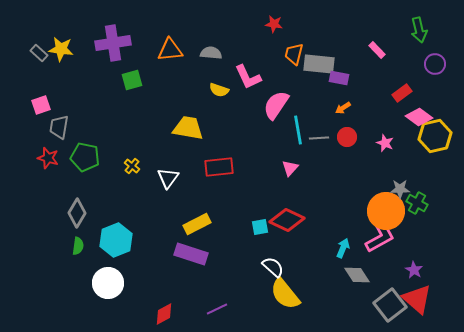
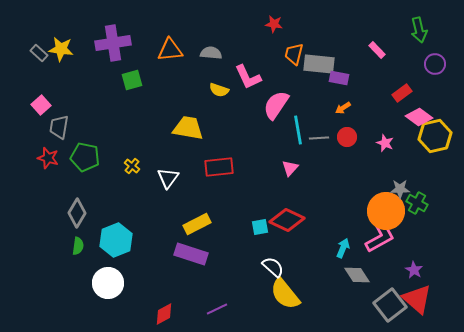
pink square at (41, 105): rotated 24 degrees counterclockwise
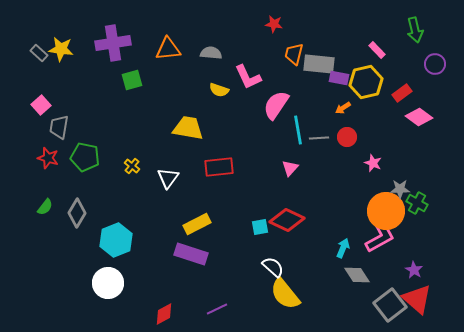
green arrow at (419, 30): moved 4 px left
orange triangle at (170, 50): moved 2 px left, 1 px up
yellow hexagon at (435, 136): moved 69 px left, 54 px up
pink star at (385, 143): moved 12 px left, 20 px down
green semicircle at (78, 246): moved 33 px left, 39 px up; rotated 30 degrees clockwise
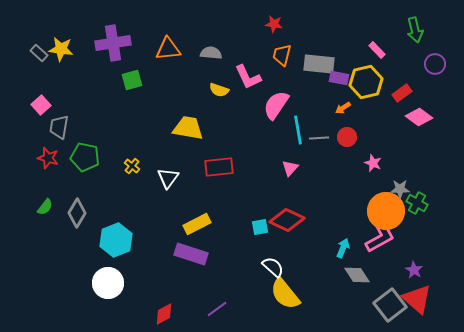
orange trapezoid at (294, 54): moved 12 px left, 1 px down
purple line at (217, 309): rotated 10 degrees counterclockwise
